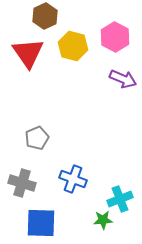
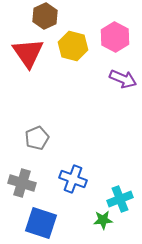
blue square: rotated 16 degrees clockwise
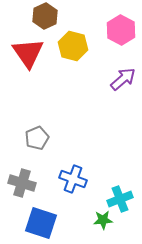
pink hexagon: moved 6 px right, 7 px up
purple arrow: rotated 64 degrees counterclockwise
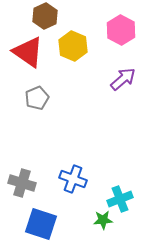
yellow hexagon: rotated 8 degrees clockwise
red triangle: moved 1 px up; rotated 20 degrees counterclockwise
gray pentagon: moved 40 px up
blue square: moved 1 px down
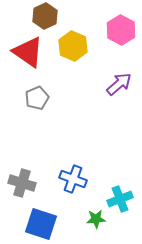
purple arrow: moved 4 px left, 5 px down
green star: moved 7 px left, 1 px up
